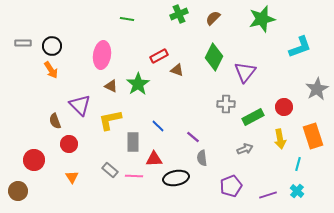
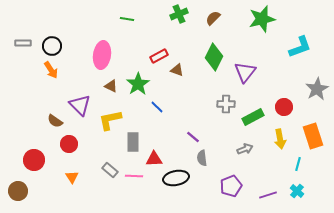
brown semicircle at (55, 121): rotated 35 degrees counterclockwise
blue line at (158, 126): moved 1 px left, 19 px up
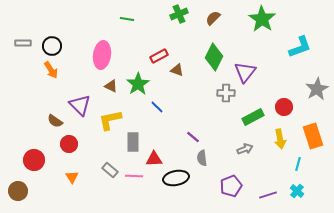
green star at (262, 19): rotated 24 degrees counterclockwise
gray cross at (226, 104): moved 11 px up
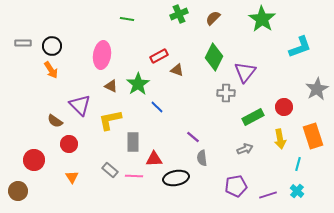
purple pentagon at (231, 186): moved 5 px right; rotated 10 degrees clockwise
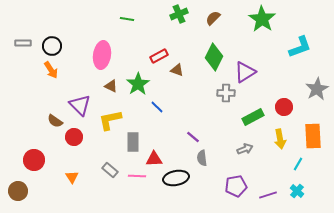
purple triangle at (245, 72): rotated 20 degrees clockwise
orange rectangle at (313, 136): rotated 15 degrees clockwise
red circle at (69, 144): moved 5 px right, 7 px up
cyan line at (298, 164): rotated 16 degrees clockwise
pink line at (134, 176): moved 3 px right
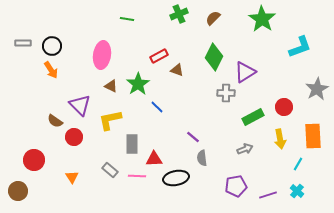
gray rectangle at (133, 142): moved 1 px left, 2 px down
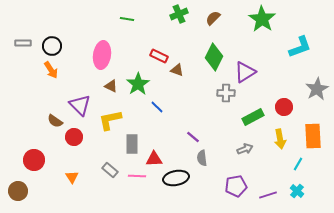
red rectangle at (159, 56): rotated 54 degrees clockwise
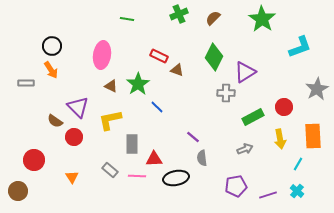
gray rectangle at (23, 43): moved 3 px right, 40 px down
purple triangle at (80, 105): moved 2 px left, 2 px down
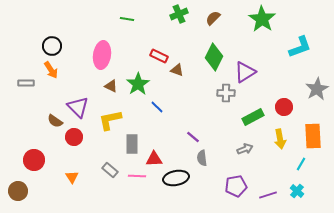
cyan line at (298, 164): moved 3 px right
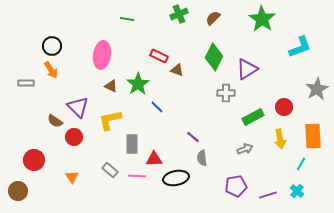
purple triangle at (245, 72): moved 2 px right, 3 px up
